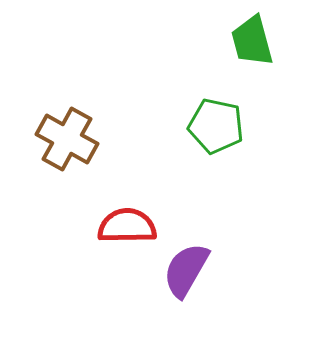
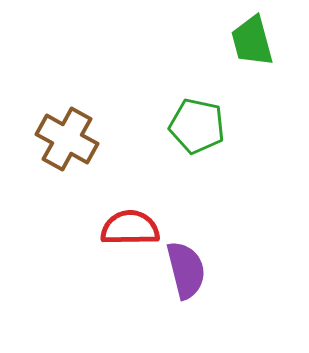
green pentagon: moved 19 px left
red semicircle: moved 3 px right, 2 px down
purple semicircle: rotated 136 degrees clockwise
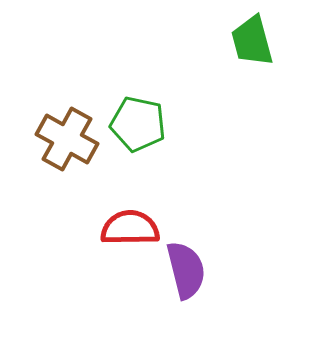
green pentagon: moved 59 px left, 2 px up
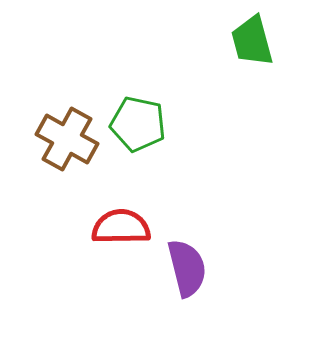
red semicircle: moved 9 px left, 1 px up
purple semicircle: moved 1 px right, 2 px up
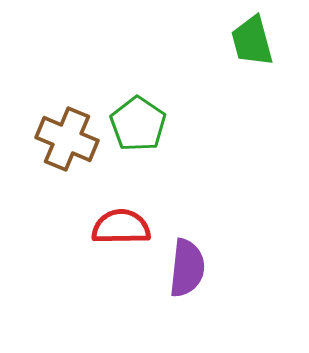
green pentagon: rotated 22 degrees clockwise
brown cross: rotated 6 degrees counterclockwise
purple semicircle: rotated 20 degrees clockwise
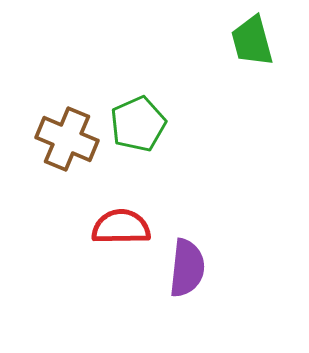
green pentagon: rotated 14 degrees clockwise
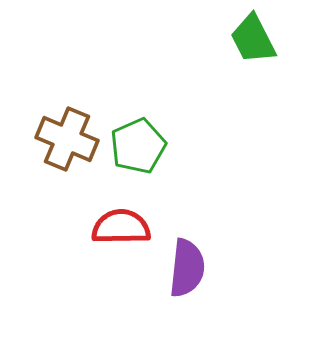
green trapezoid: moved 1 px right, 2 px up; rotated 12 degrees counterclockwise
green pentagon: moved 22 px down
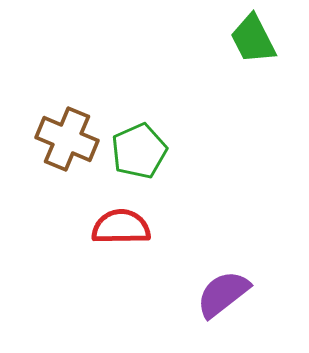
green pentagon: moved 1 px right, 5 px down
purple semicircle: moved 36 px right, 26 px down; rotated 134 degrees counterclockwise
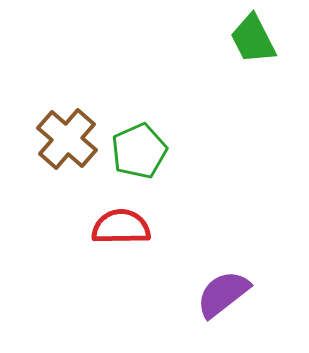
brown cross: rotated 18 degrees clockwise
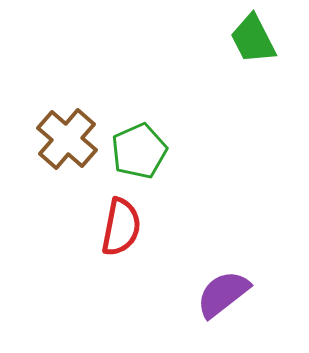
red semicircle: rotated 102 degrees clockwise
